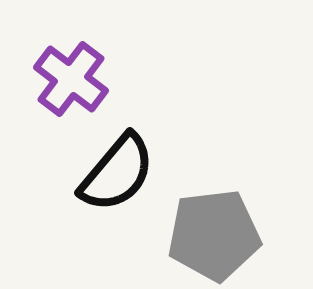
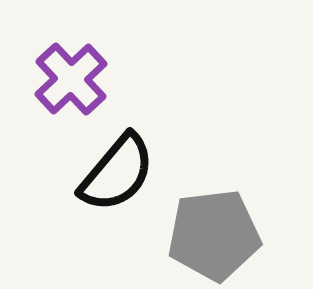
purple cross: rotated 10 degrees clockwise
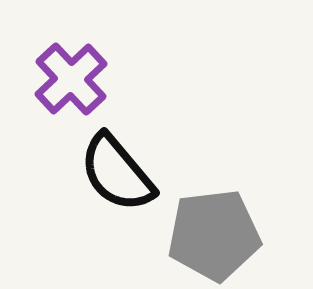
black semicircle: rotated 100 degrees clockwise
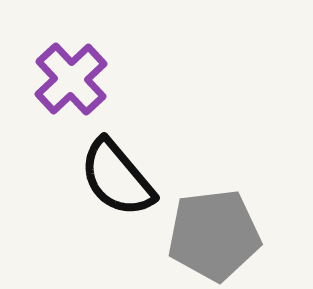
black semicircle: moved 5 px down
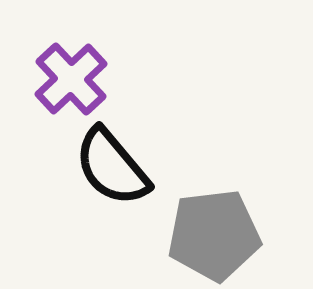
black semicircle: moved 5 px left, 11 px up
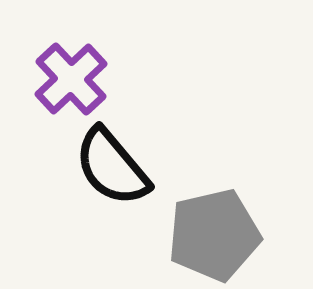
gray pentagon: rotated 6 degrees counterclockwise
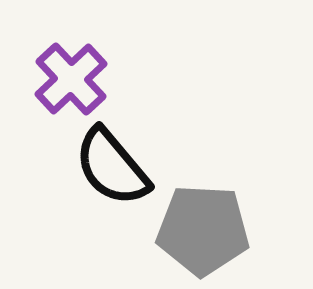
gray pentagon: moved 11 px left, 5 px up; rotated 16 degrees clockwise
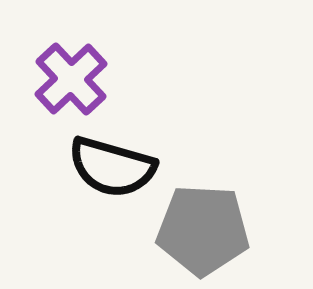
black semicircle: rotated 34 degrees counterclockwise
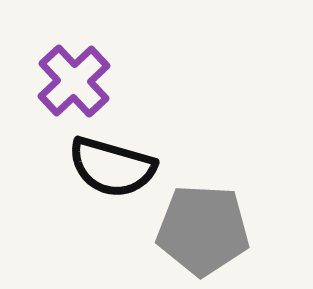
purple cross: moved 3 px right, 2 px down
